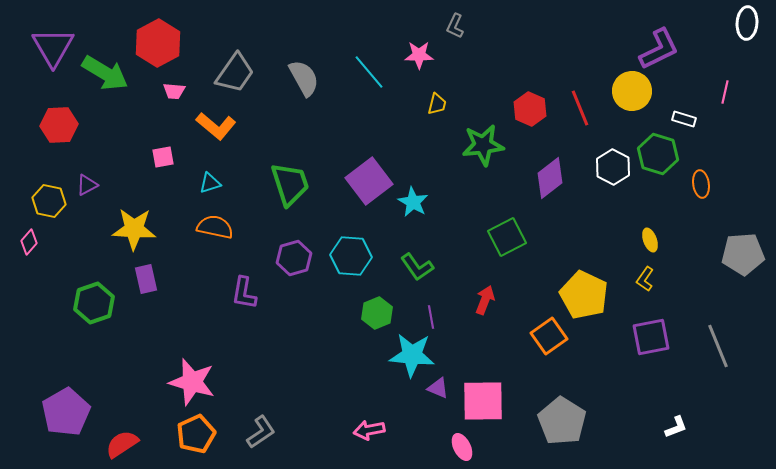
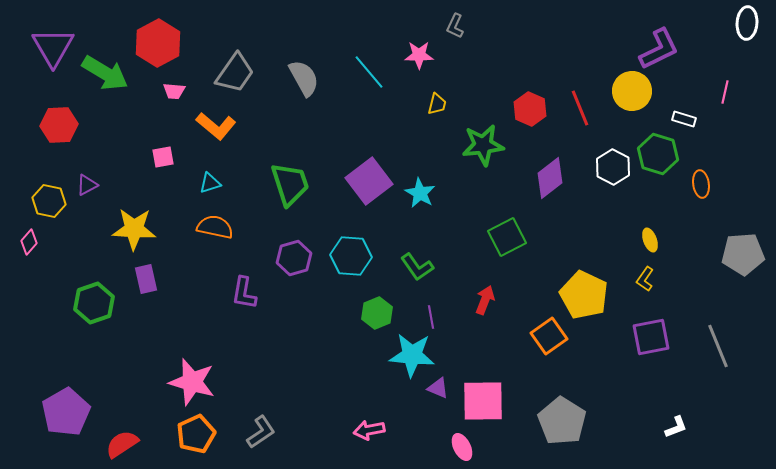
cyan star at (413, 202): moved 7 px right, 9 px up
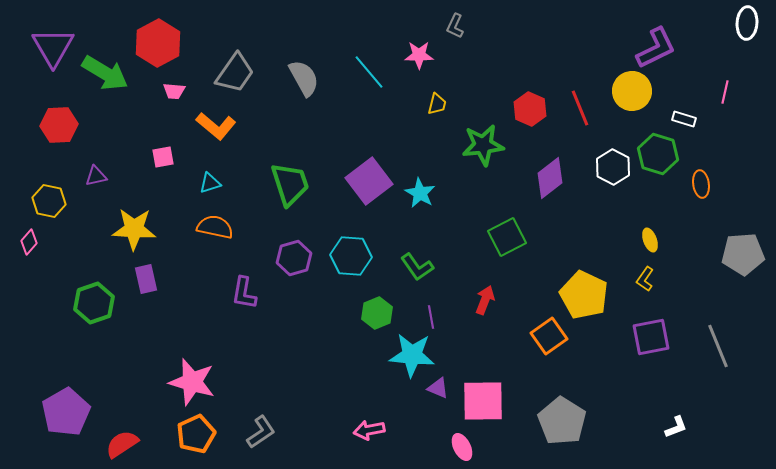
purple L-shape at (659, 49): moved 3 px left, 1 px up
purple triangle at (87, 185): moved 9 px right, 9 px up; rotated 15 degrees clockwise
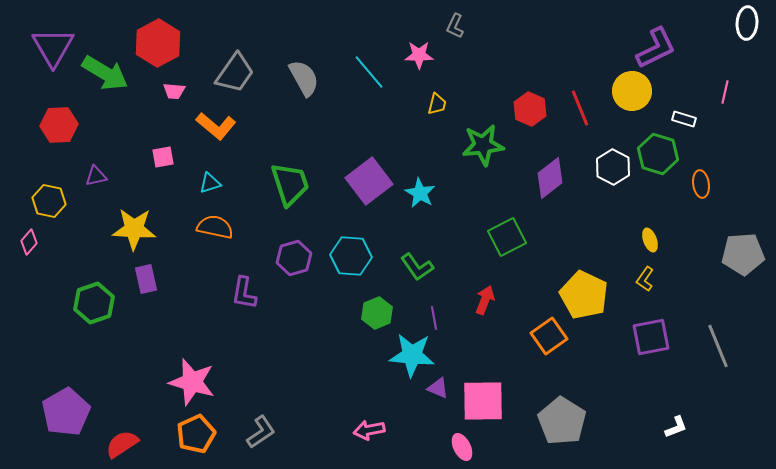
purple line at (431, 317): moved 3 px right, 1 px down
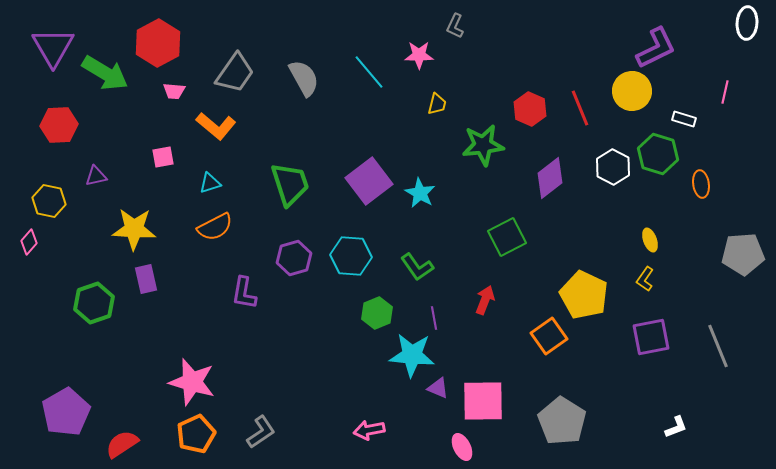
orange semicircle at (215, 227): rotated 141 degrees clockwise
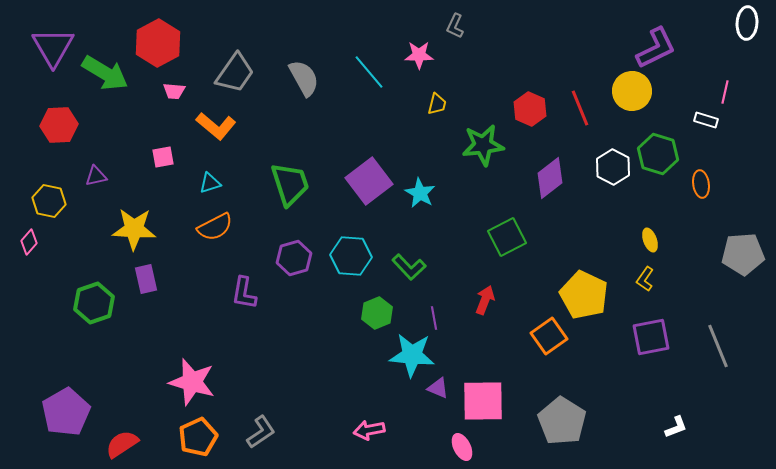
white rectangle at (684, 119): moved 22 px right, 1 px down
green L-shape at (417, 267): moved 8 px left; rotated 8 degrees counterclockwise
orange pentagon at (196, 434): moved 2 px right, 3 px down
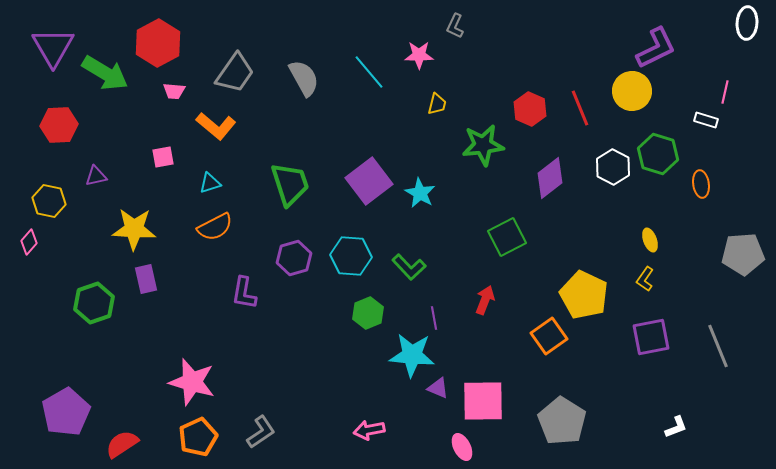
green hexagon at (377, 313): moved 9 px left
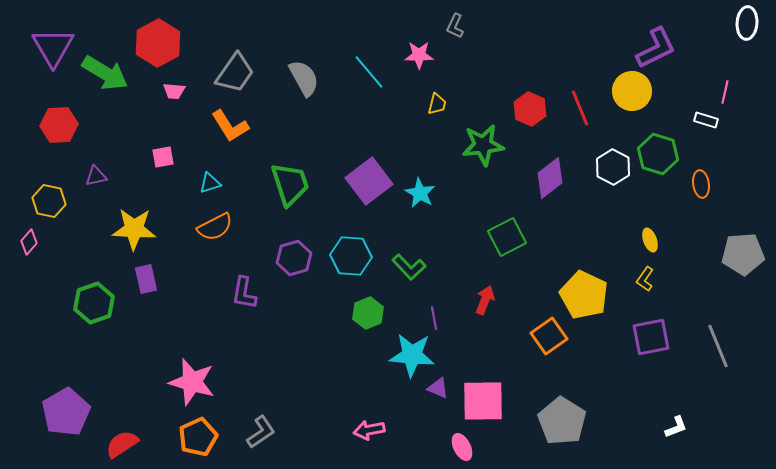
orange L-shape at (216, 126): moved 14 px right; rotated 18 degrees clockwise
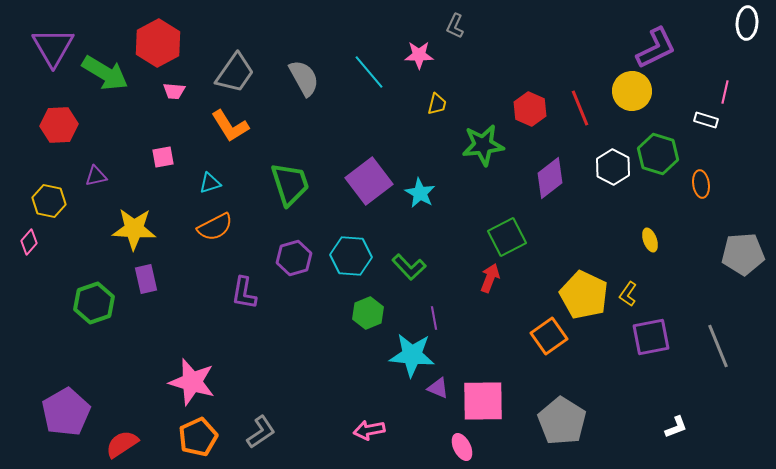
yellow L-shape at (645, 279): moved 17 px left, 15 px down
red arrow at (485, 300): moved 5 px right, 22 px up
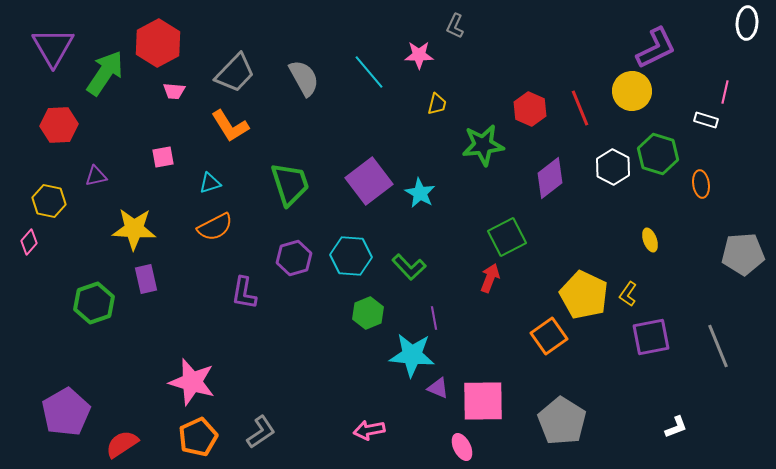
green arrow at (105, 73): rotated 87 degrees counterclockwise
gray trapezoid at (235, 73): rotated 9 degrees clockwise
